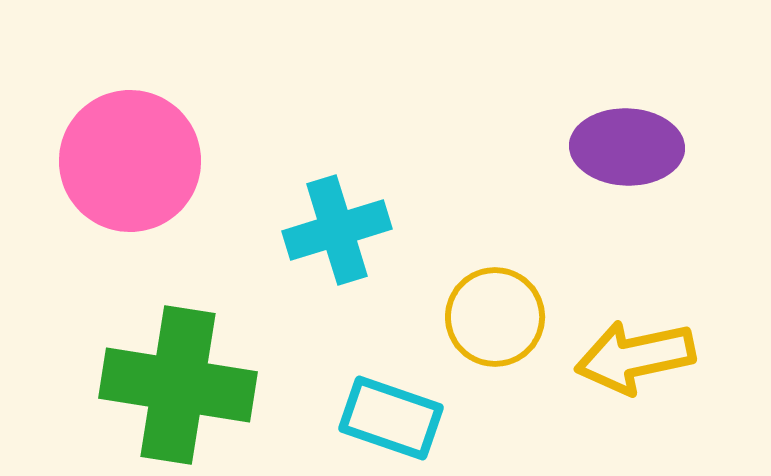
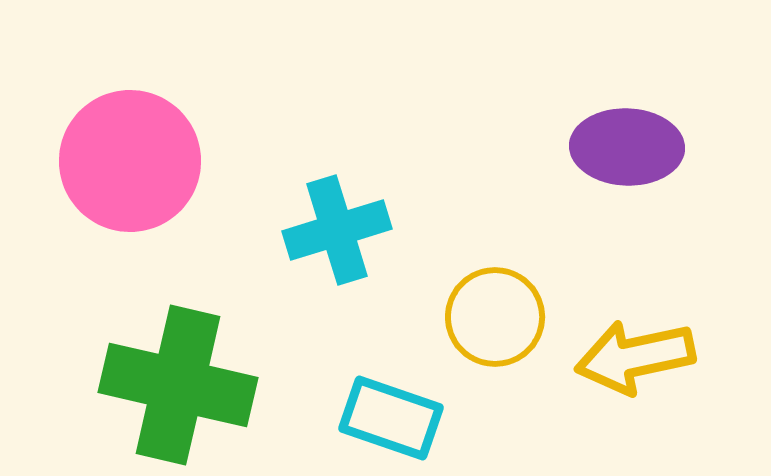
green cross: rotated 4 degrees clockwise
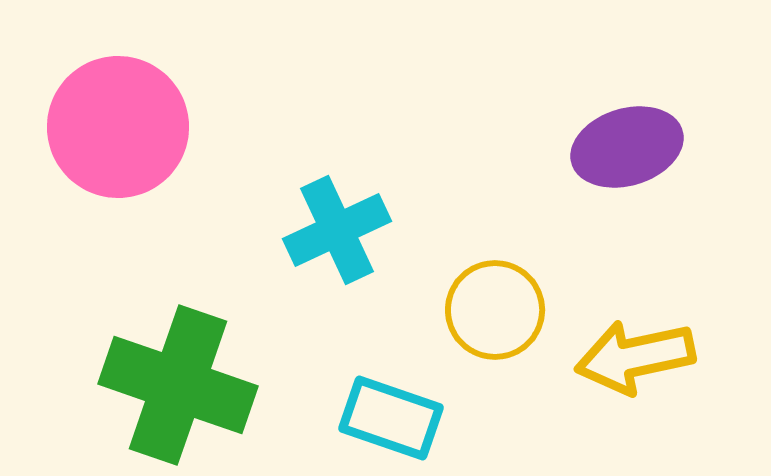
purple ellipse: rotated 19 degrees counterclockwise
pink circle: moved 12 px left, 34 px up
cyan cross: rotated 8 degrees counterclockwise
yellow circle: moved 7 px up
green cross: rotated 6 degrees clockwise
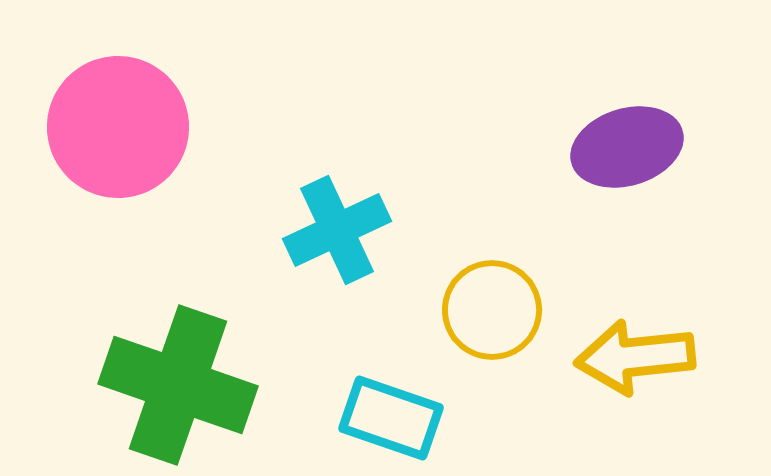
yellow circle: moved 3 px left
yellow arrow: rotated 6 degrees clockwise
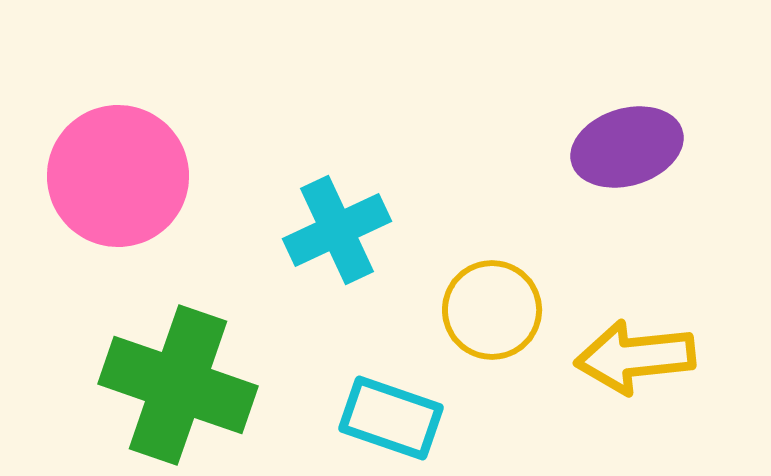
pink circle: moved 49 px down
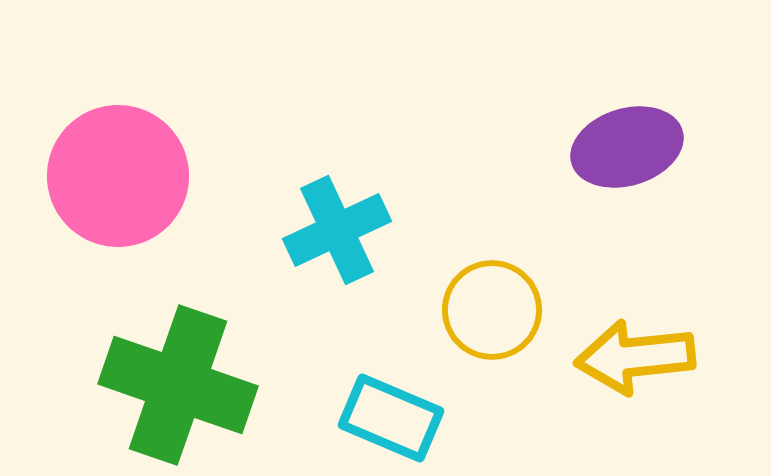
cyan rectangle: rotated 4 degrees clockwise
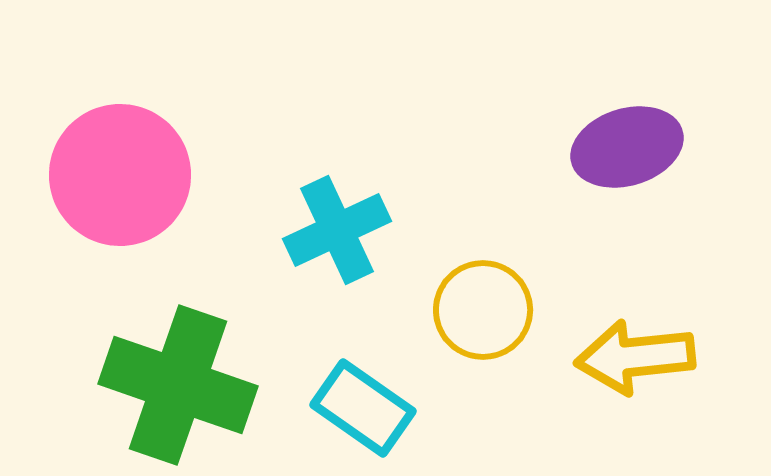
pink circle: moved 2 px right, 1 px up
yellow circle: moved 9 px left
cyan rectangle: moved 28 px left, 10 px up; rotated 12 degrees clockwise
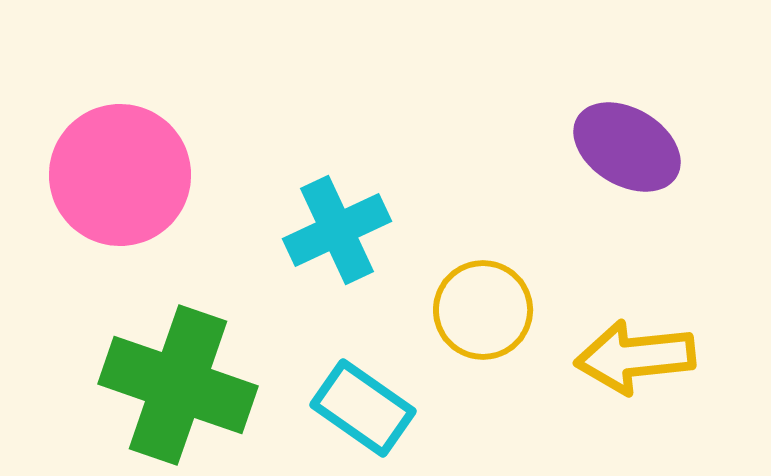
purple ellipse: rotated 48 degrees clockwise
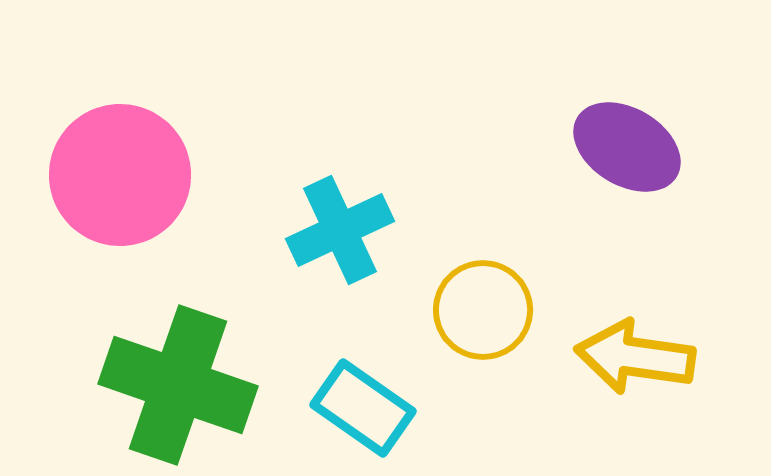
cyan cross: moved 3 px right
yellow arrow: rotated 14 degrees clockwise
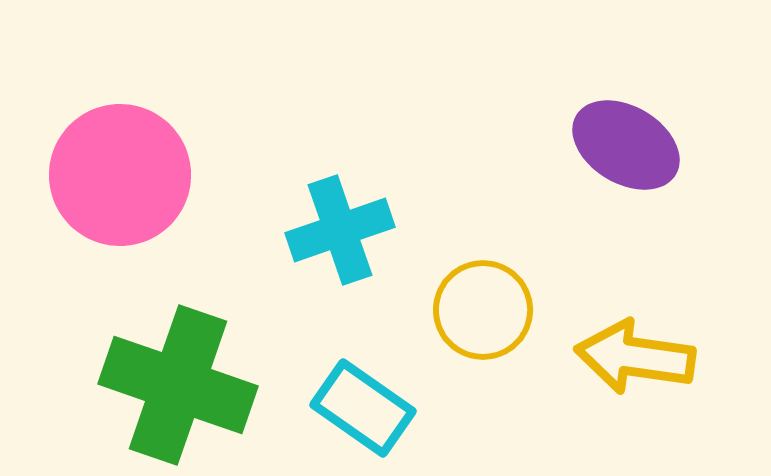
purple ellipse: moved 1 px left, 2 px up
cyan cross: rotated 6 degrees clockwise
